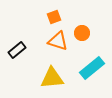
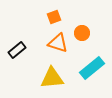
orange triangle: moved 2 px down
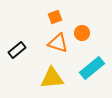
orange square: moved 1 px right
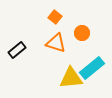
orange square: rotated 32 degrees counterclockwise
orange triangle: moved 2 px left
yellow triangle: moved 19 px right
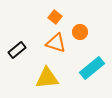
orange circle: moved 2 px left, 1 px up
yellow triangle: moved 24 px left
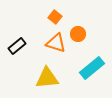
orange circle: moved 2 px left, 2 px down
black rectangle: moved 4 px up
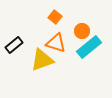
orange circle: moved 4 px right, 3 px up
black rectangle: moved 3 px left, 1 px up
cyan rectangle: moved 3 px left, 21 px up
yellow triangle: moved 5 px left, 18 px up; rotated 15 degrees counterclockwise
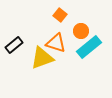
orange square: moved 5 px right, 2 px up
orange circle: moved 1 px left
yellow triangle: moved 2 px up
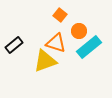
orange circle: moved 2 px left
yellow triangle: moved 3 px right, 3 px down
